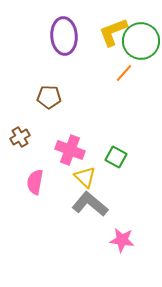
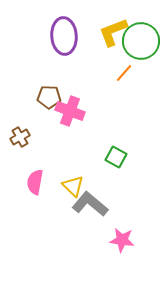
pink cross: moved 39 px up
yellow triangle: moved 12 px left, 9 px down
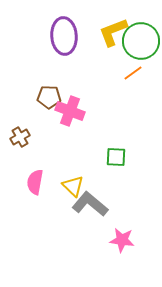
orange line: moved 9 px right; rotated 12 degrees clockwise
green square: rotated 25 degrees counterclockwise
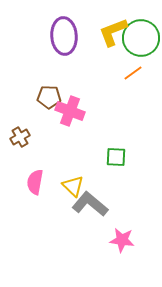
green circle: moved 3 px up
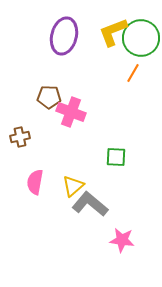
purple ellipse: rotated 18 degrees clockwise
orange line: rotated 24 degrees counterclockwise
pink cross: moved 1 px right, 1 px down
brown cross: rotated 18 degrees clockwise
yellow triangle: rotated 35 degrees clockwise
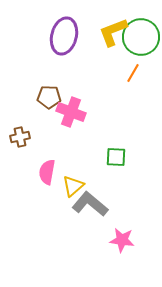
green circle: moved 1 px up
pink semicircle: moved 12 px right, 10 px up
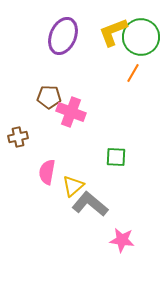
purple ellipse: moved 1 px left; rotated 9 degrees clockwise
brown cross: moved 2 px left
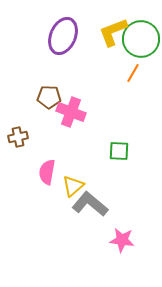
green circle: moved 2 px down
green square: moved 3 px right, 6 px up
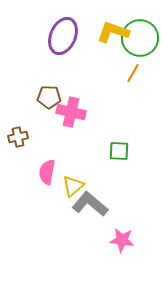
yellow L-shape: rotated 40 degrees clockwise
green circle: moved 1 px left, 1 px up
pink cross: rotated 8 degrees counterclockwise
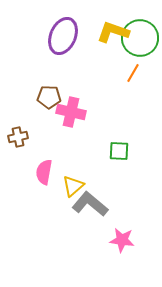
pink semicircle: moved 3 px left
